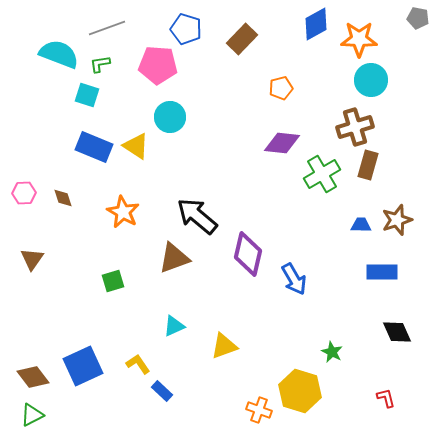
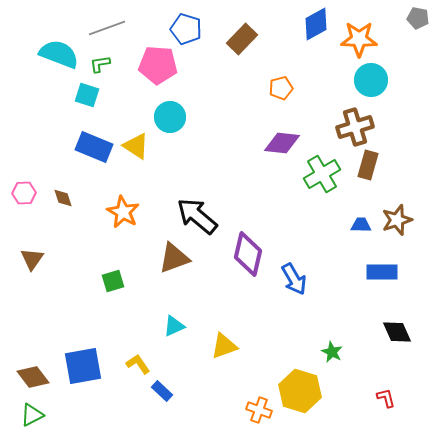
blue square at (83, 366): rotated 15 degrees clockwise
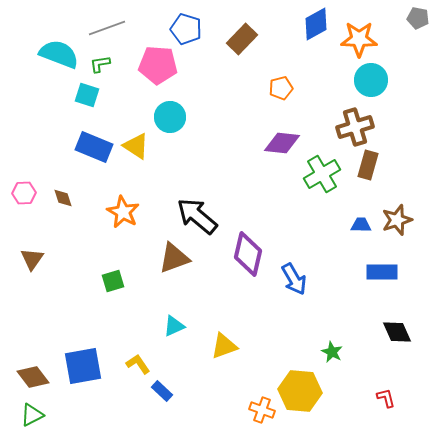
yellow hexagon at (300, 391): rotated 12 degrees counterclockwise
orange cross at (259, 410): moved 3 px right
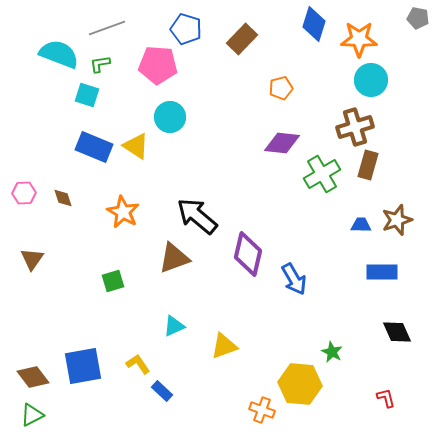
blue diamond at (316, 24): moved 2 px left; rotated 44 degrees counterclockwise
yellow hexagon at (300, 391): moved 7 px up
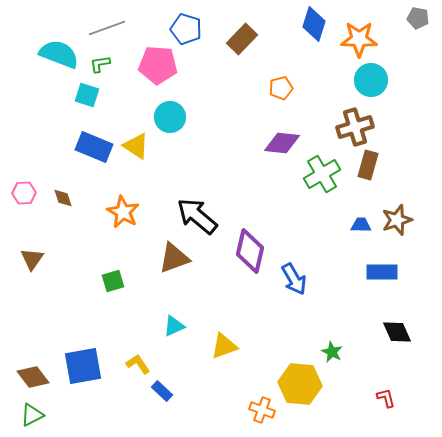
purple diamond at (248, 254): moved 2 px right, 3 px up
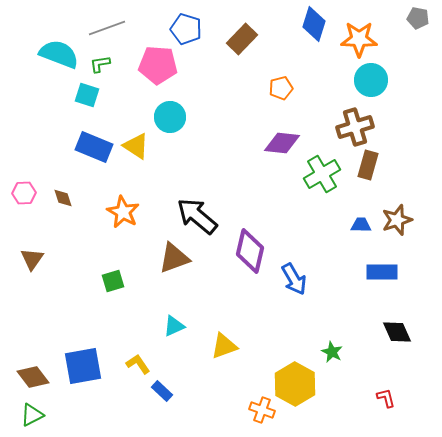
yellow hexagon at (300, 384): moved 5 px left; rotated 24 degrees clockwise
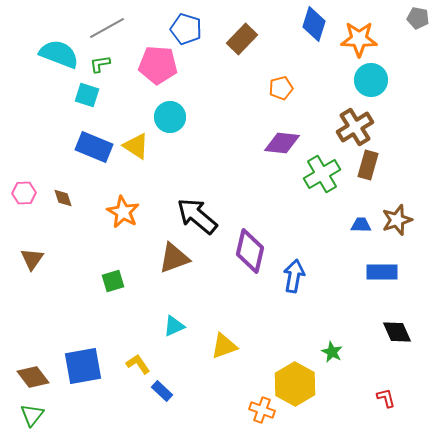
gray line at (107, 28): rotated 9 degrees counterclockwise
brown cross at (355, 127): rotated 15 degrees counterclockwise
blue arrow at (294, 279): moved 3 px up; rotated 140 degrees counterclockwise
green triangle at (32, 415): rotated 25 degrees counterclockwise
